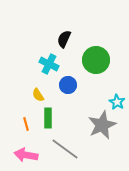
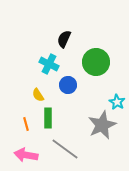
green circle: moved 2 px down
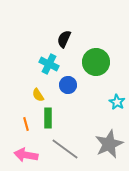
gray star: moved 7 px right, 19 px down
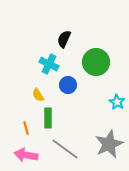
orange line: moved 4 px down
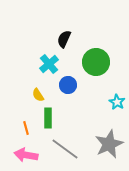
cyan cross: rotated 24 degrees clockwise
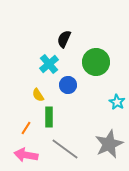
green rectangle: moved 1 px right, 1 px up
orange line: rotated 48 degrees clockwise
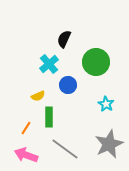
yellow semicircle: moved 1 px down; rotated 80 degrees counterclockwise
cyan star: moved 11 px left, 2 px down
pink arrow: rotated 10 degrees clockwise
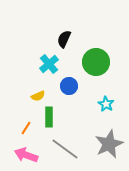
blue circle: moved 1 px right, 1 px down
